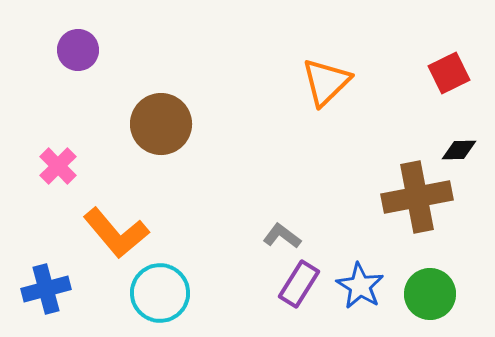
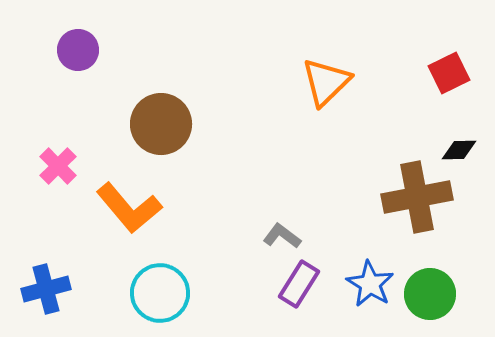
orange L-shape: moved 13 px right, 25 px up
blue star: moved 10 px right, 2 px up
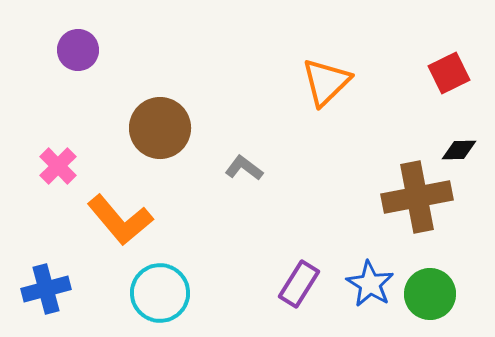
brown circle: moved 1 px left, 4 px down
orange L-shape: moved 9 px left, 12 px down
gray L-shape: moved 38 px left, 68 px up
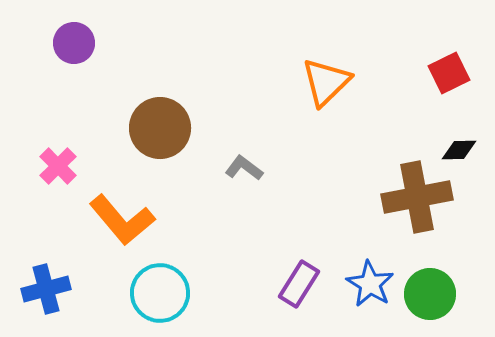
purple circle: moved 4 px left, 7 px up
orange L-shape: moved 2 px right
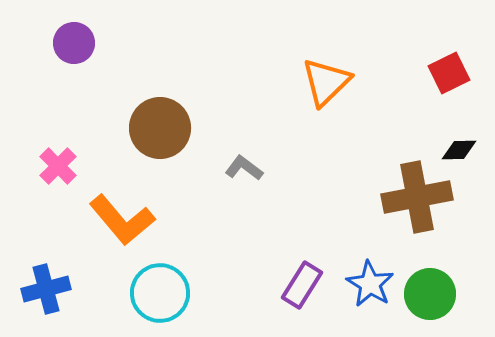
purple rectangle: moved 3 px right, 1 px down
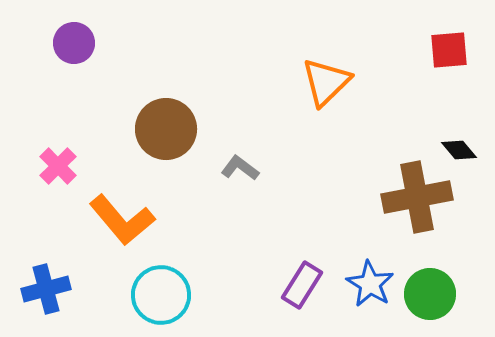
red square: moved 23 px up; rotated 21 degrees clockwise
brown circle: moved 6 px right, 1 px down
black diamond: rotated 51 degrees clockwise
gray L-shape: moved 4 px left
cyan circle: moved 1 px right, 2 px down
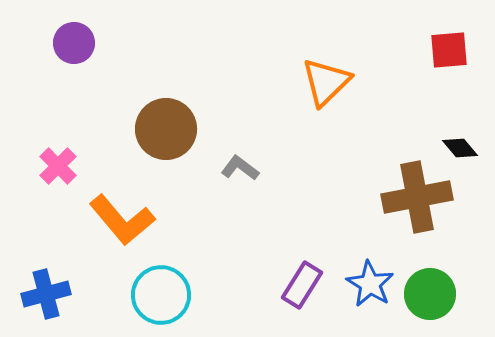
black diamond: moved 1 px right, 2 px up
blue cross: moved 5 px down
